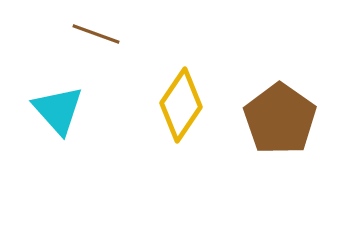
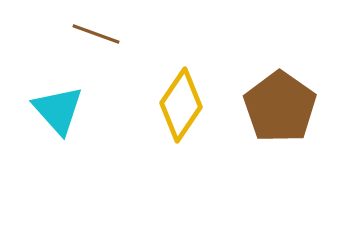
brown pentagon: moved 12 px up
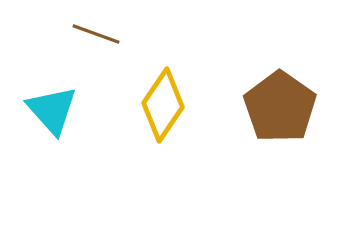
yellow diamond: moved 18 px left
cyan triangle: moved 6 px left
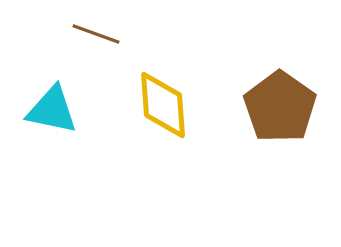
yellow diamond: rotated 38 degrees counterclockwise
cyan triangle: rotated 36 degrees counterclockwise
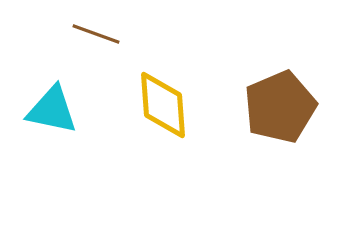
brown pentagon: rotated 14 degrees clockwise
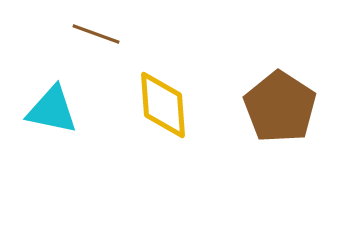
brown pentagon: rotated 16 degrees counterclockwise
